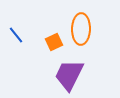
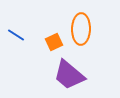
blue line: rotated 18 degrees counterclockwise
purple trapezoid: rotated 76 degrees counterclockwise
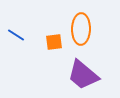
orange square: rotated 18 degrees clockwise
purple trapezoid: moved 14 px right
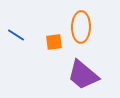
orange ellipse: moved 2 px up
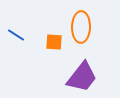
orange square: rotated 12 degrees clockwise
purple trapezoid: moved 1 px left, 2 px down; rotated 92 degrees counterclockwise
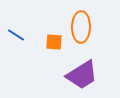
purple trapezoid: moved 2 px up; rotated 20 degrees clockwise
